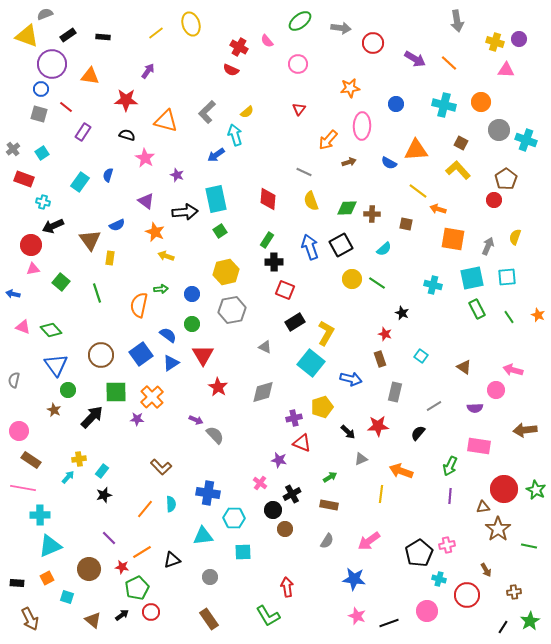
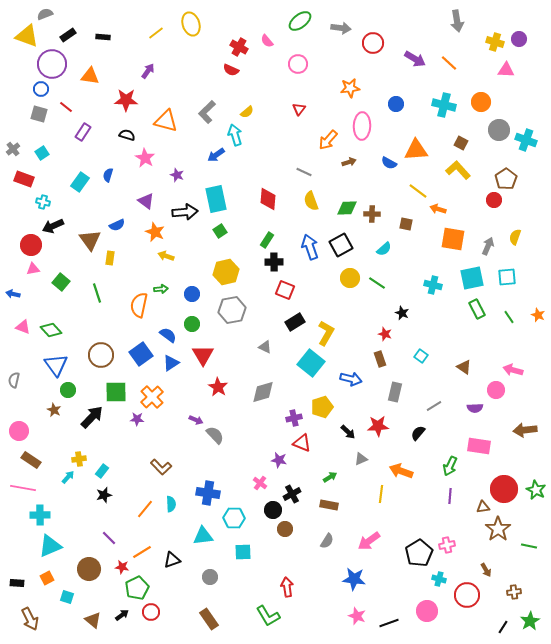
yellow circle at (352, 279): moved 2 px left, 1 px up
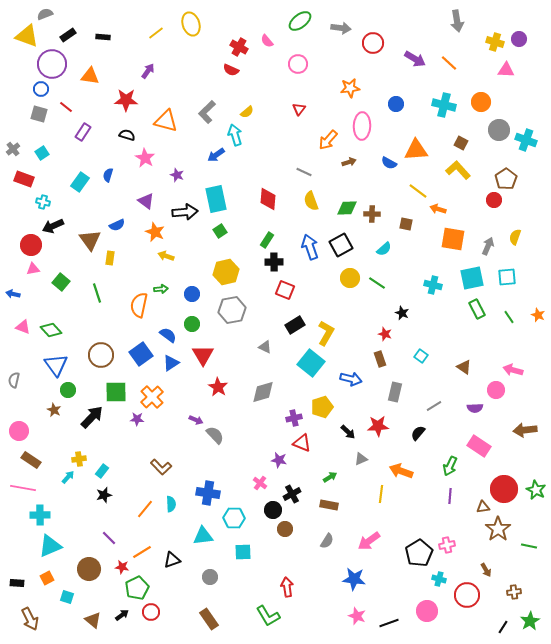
black rectangle at (295, 322): moved 3 px down
pink rectangle at (479, 446): rotated 25 degrees clockwise
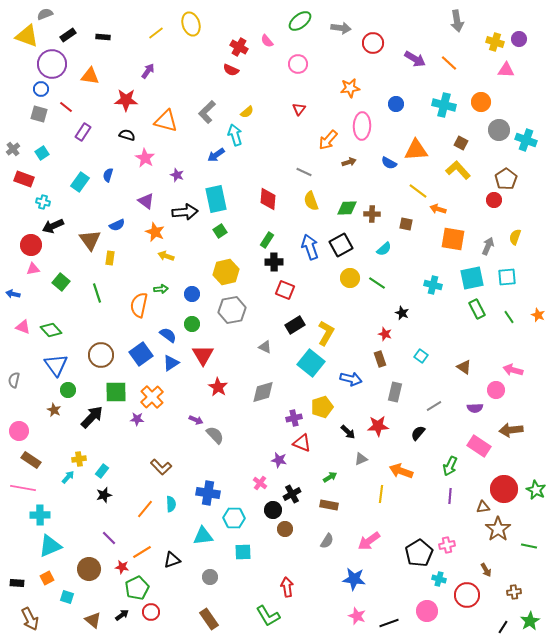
brown arrow at (525, 430): moved 14 px left
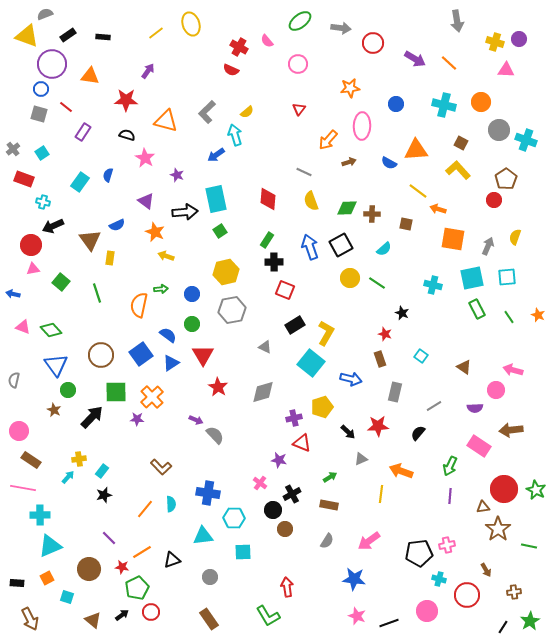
black pentagon at (419, 553): rotated 24 degrees clockwise
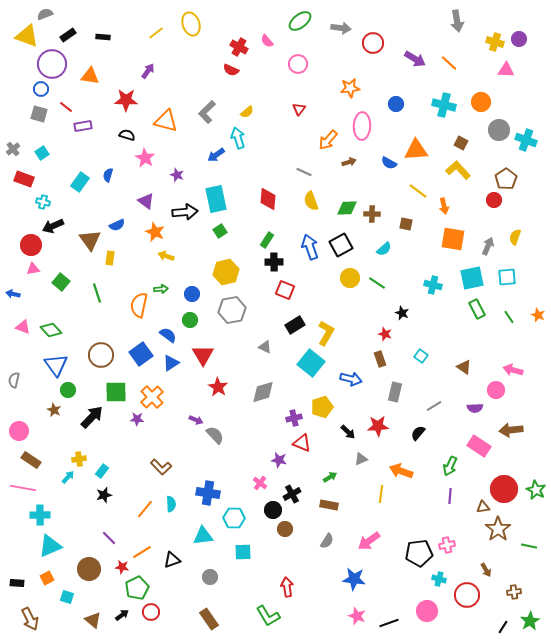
purple rectangle at (83, 132): moved 6 px up; rotated 48 degrees clockwise
cyan arrow at (235, 135): moved 3 px right, 3 px down
orange arrow at (438, 209): moved 6 px right, 3 px up; rotated 119 degrees counterclockwise
green circle at (192, 324): moved 2 px left, 4 px up
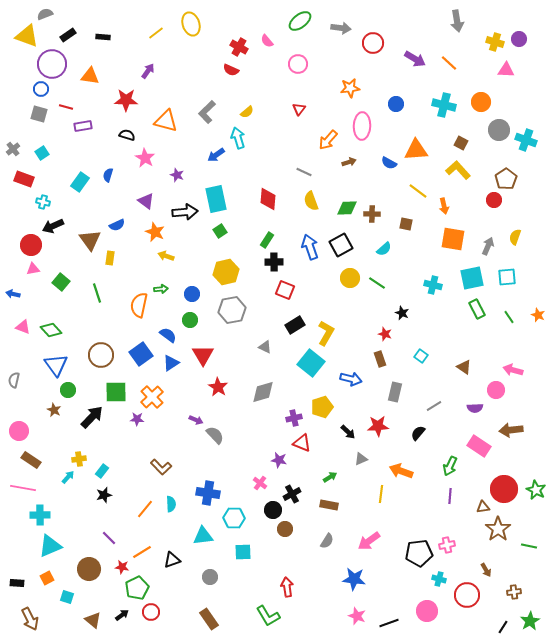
red line at (66, 107): rotated 24 degrees counterclockwise
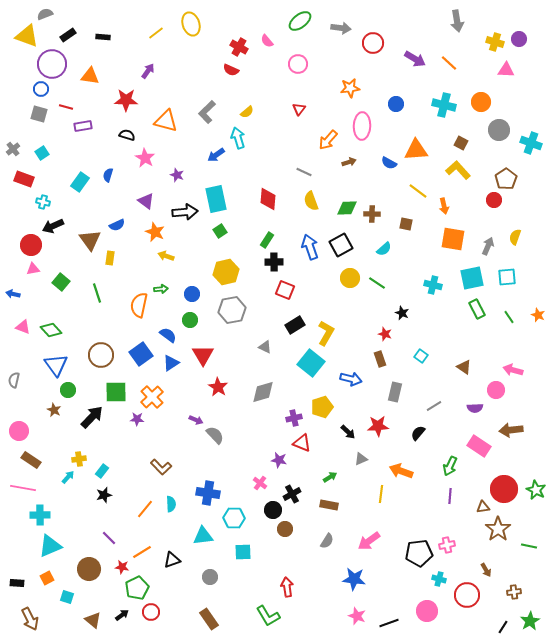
cyan cross at (526, 140): moved 5 px right, 3 px down
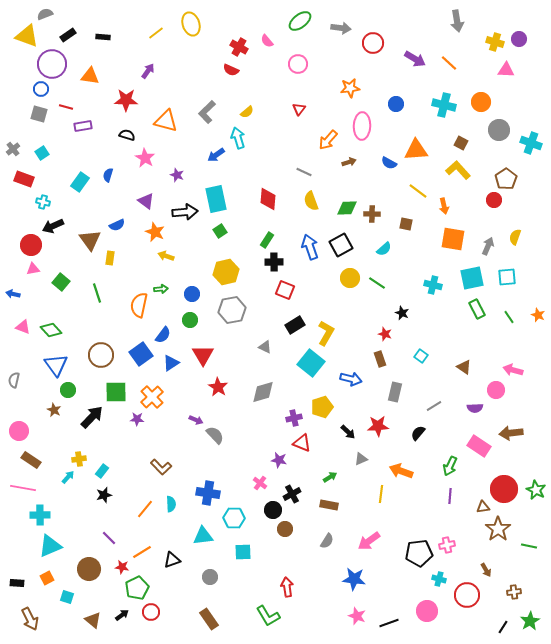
blue semicircle at (168, 335): moved 5 px left; rotated 90 degrees clockwise
brown arrow at (511, 430): moved 3 px down
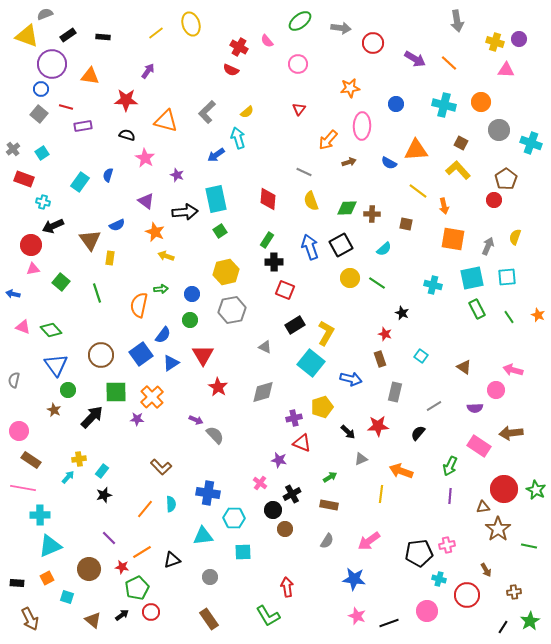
gray square at (39, 114): rotated 24 degrees clockwise
